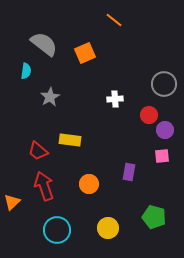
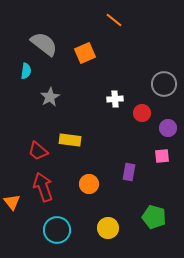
red circle: moved 7 px left, 2 px up
purple circle: moved 3 px right, 2 px up
red arrow: moved 1 px left, 1 px down
orange triangle: rotated 24 degrees counterclockwise
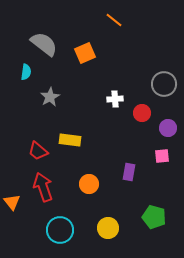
cyan semicircle: moved 1 px down
cyan circle: moved 3 px right
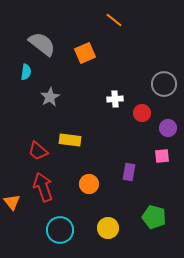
gray semicircle: moved 2 px left
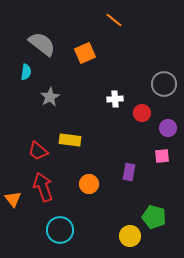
orange triangle: moved 1 px right, 3 px up
yellow circle: moved 22 px right, 8 px down
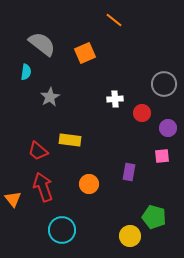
cyan circle: moved 2 px right
